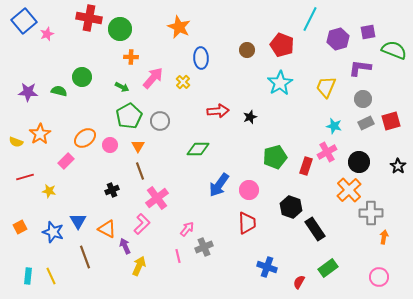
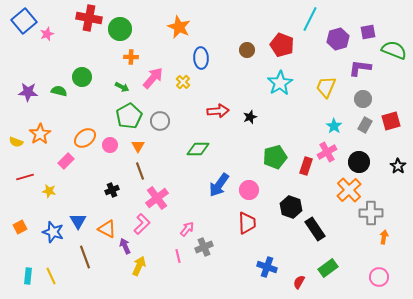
gray rectangle at (366, 123): moved 1 px left, 2 px down; rotated 35 degrees counterclockwise
cyan star at (334, 126): rotated 21 degrees clockwise
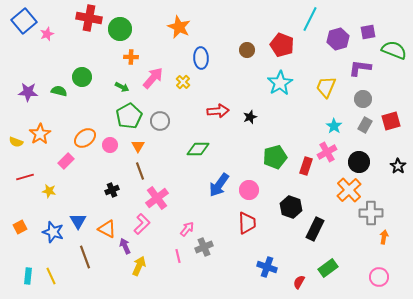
black rectangle at (315, 229): rotated 60 degrees clockwise
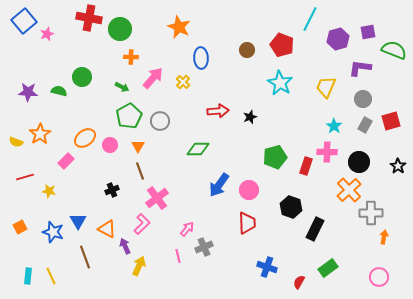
cyan star at (280, 83): rotated 10 degrees counterclockwise
pink cross at (327, 152): rotated 30 degrees clockwise
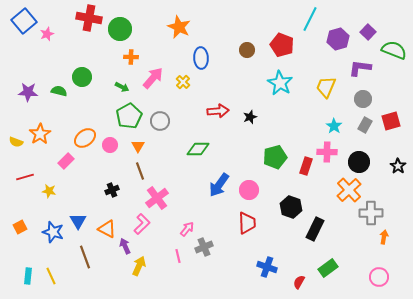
purple square at (368, 32): rotated 35 degrees counterclockwise
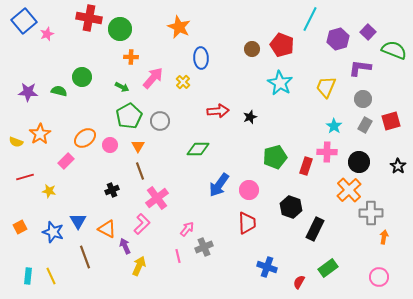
brown circle at (247, 50): moved 5 px right, 1 px up
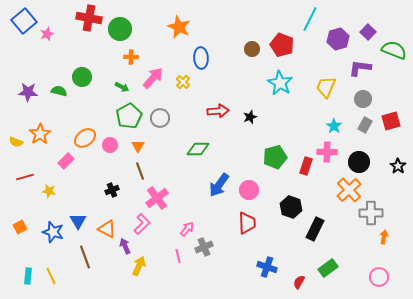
gray circle at (160, 121): moved 3 px up
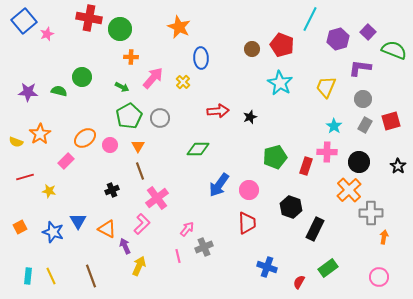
brown line at (85, 257): moved 6 px right, 19 px down
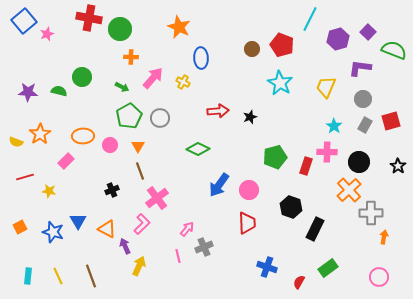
yellow cross at (183, 82): rotated 16 degrees counterclockwise
orange ellipse at (85, 138): moved 2 px left, 2 px up; rotated 35 degrees clockwise
green diamond at (198, 149): rotated 25 degrees clockwise
yellow line at (51, 276): moved 7 px right
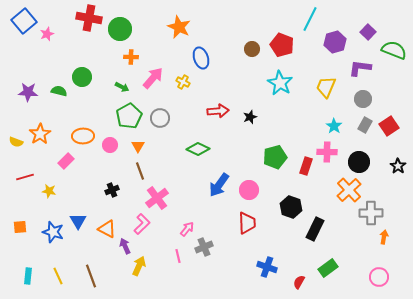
purple hexagon at (338, 39): moved 3 px left, 3 px down
blue ellipse at (201, 58): rotated 15 degrees counterclockwise
red square at (391, 121): moved 2 px left, 5 px down; rotated 18 degrees counterclockwise
orange square at (20, 227): rotated 24 degrees clockwise
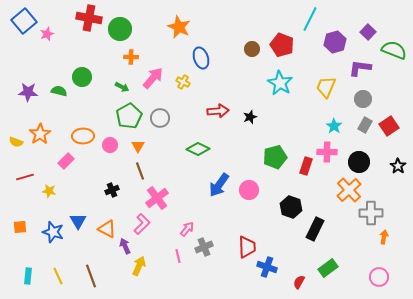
red trapezoid at (247, 223): moved 24 px down
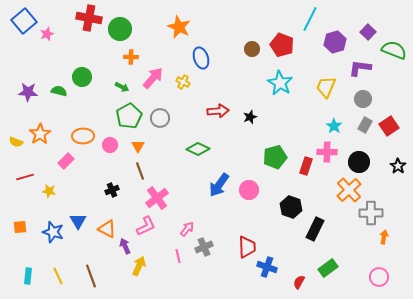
pink L-shape at (142, 224): moved 4 px right, 2 px down; rotated 20 degrees clockwise
